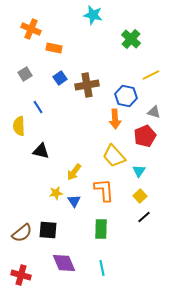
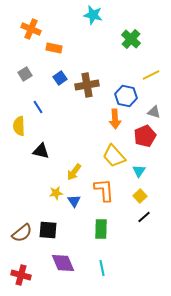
purple diamond: moved 1 px left
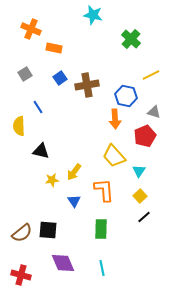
yellow star: moved 4 px left, 13 px up
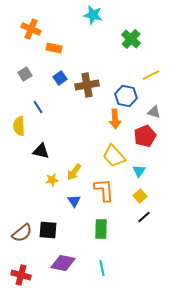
purple diamond: rotated 55 degrees counterclockwise
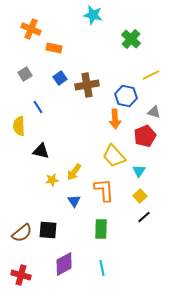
purple diamond: moved 1 px right, 1 px down; rotated 40 degrees counterclockwise
